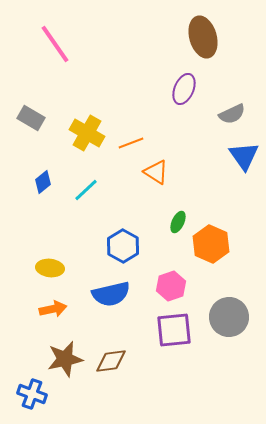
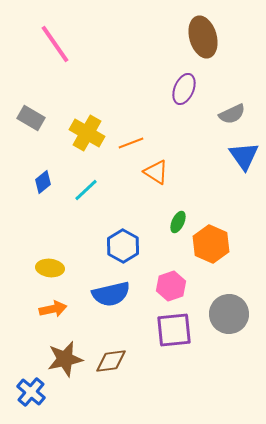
gray circle: moved 3 px up
blue cross: moved 1 px left, 2 px up; rotated 20 degrees clockwise
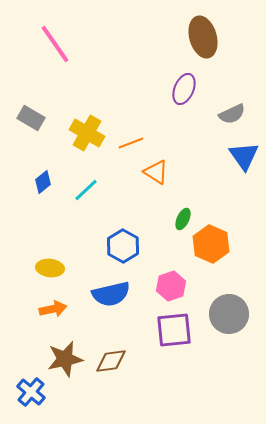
green ellipse: moved 5 px right, 3 px up
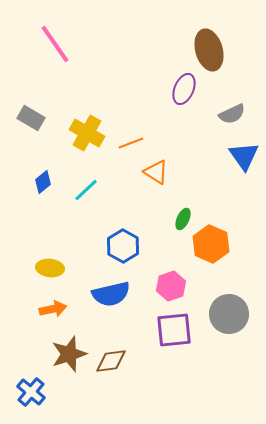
brown ellipse: moved 6 px right, 13 px down
brown star: moved 4 px right, 5 px up; rotated 6 degrees counterclockwise
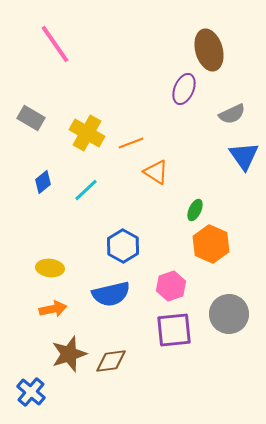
green ellipse: moved 12 px right, 9 px up
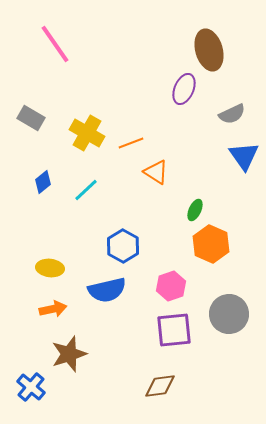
blue semicircle: moved 4 px left, 4 px up
brown diamond: moved 49 px right, 25 px down
blue cross: moved 5 px up
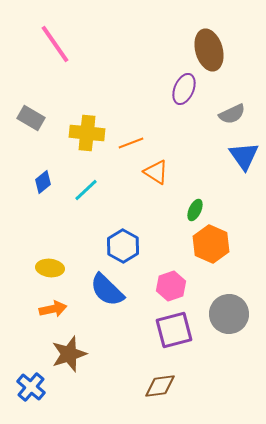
yellow cross: rotated 24 degrees counterclockwise
blue semicircle: rotated 57 degrees clockwise
purple square: rotated 9 degrees counterclockwise
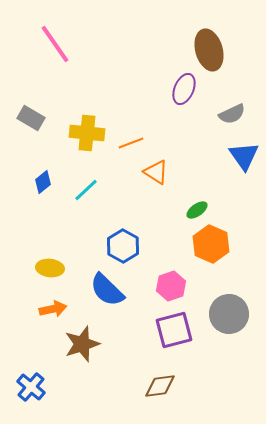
green ellipse: moved 2 px right; rotated 30 degrees clockwise
brown star: moved 13 px right, 10 px up
